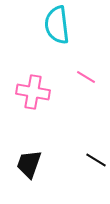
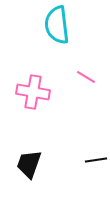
black line: rotated 40 degrees counterclockwise
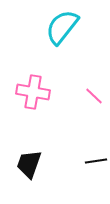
cyan semicircle: moved 5 px right, 2 px down; rotated 45 degrees clockwise
pink line: moved 8 px right, 19 px down; rotated 12 degrees clockwise
black line: moved 1 px down
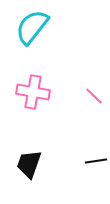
cyan semicircle: moved 30 px left
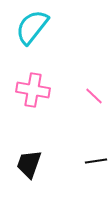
pink cross: moved 2 px up
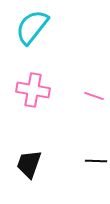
pink line: rotated 24 degrees counterclockwise
black line: rotated 10 degrees clockwise
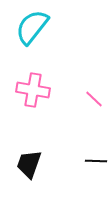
pink line: moved 3 px down; rotated 24 degrees clockwise
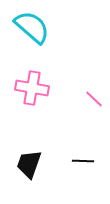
cyan semicircle: rotated 93 degrees clockwise
pink cross: moved 1 px left, 2 px up
black line: moved 13 px left
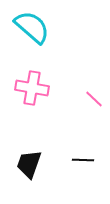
black line: moved 1 px up
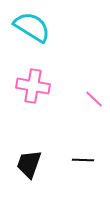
cyan semicircle: rotated 9 degrees counterclockwise
pink cross: moved 1 px right, 2 px up
